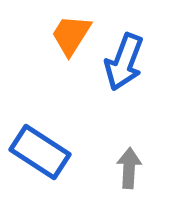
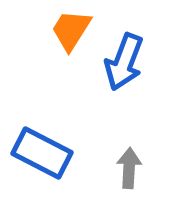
orange trapezoid: moved 5 px up
blue rectangle: moved 2 px right, 1 px down; rotated 6 degrees counterclockwise
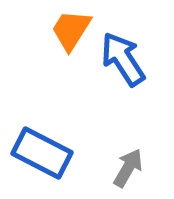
blue arrow: moved 1 px left, 3 px up; rotated 126 degrees clockwise
gray arrow: moved 1 px left; rotated 27 degrees clockwise
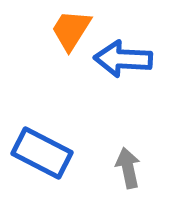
blue arrow: rotated 54 degrees counterclockwise
gray arrow: rotated 42 degrees counterclockwise
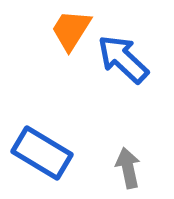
blue arrow: rotated 40 degrees clockwise
blue rectangle: rotated 4 degrees clockwise
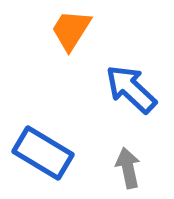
blue arrow: moved 8 px right, 30 px down
blue rectangle: moved 1 px right
